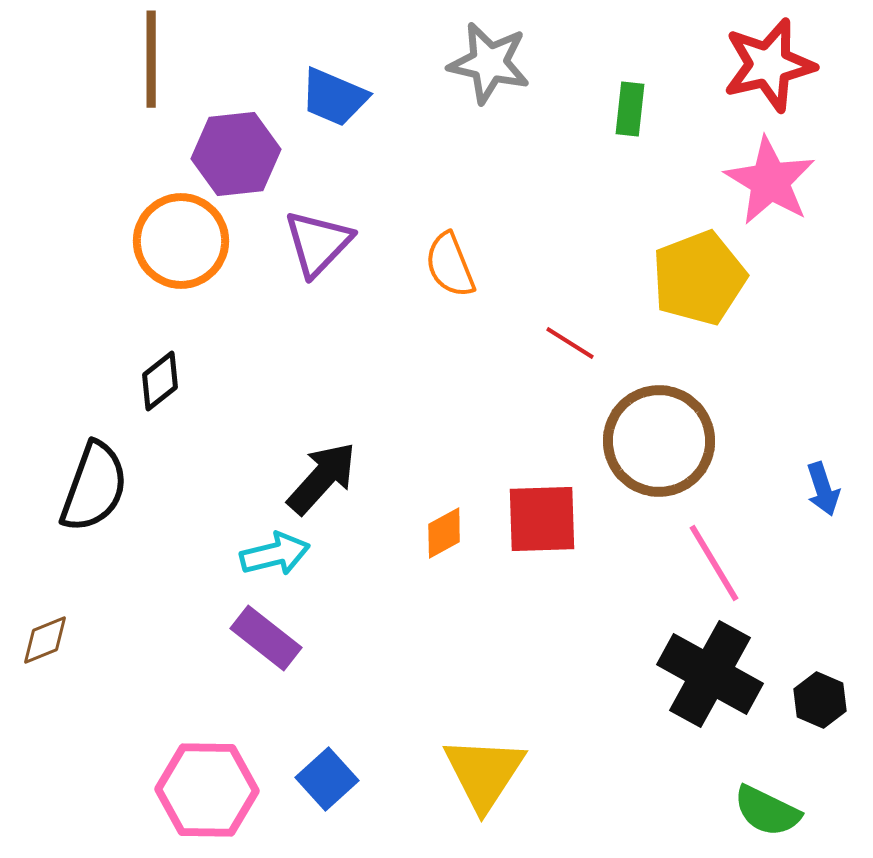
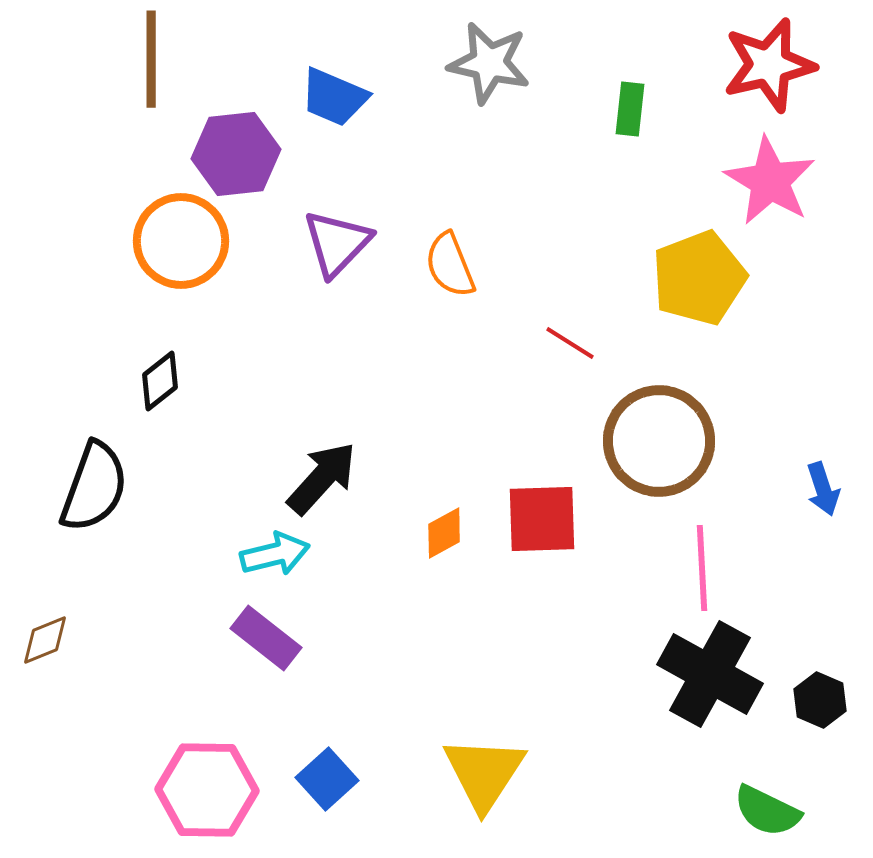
purple triangle: moved 19 px right
pink line: moved 12 px left, 5 px down; rotated 28 degrees clockwise
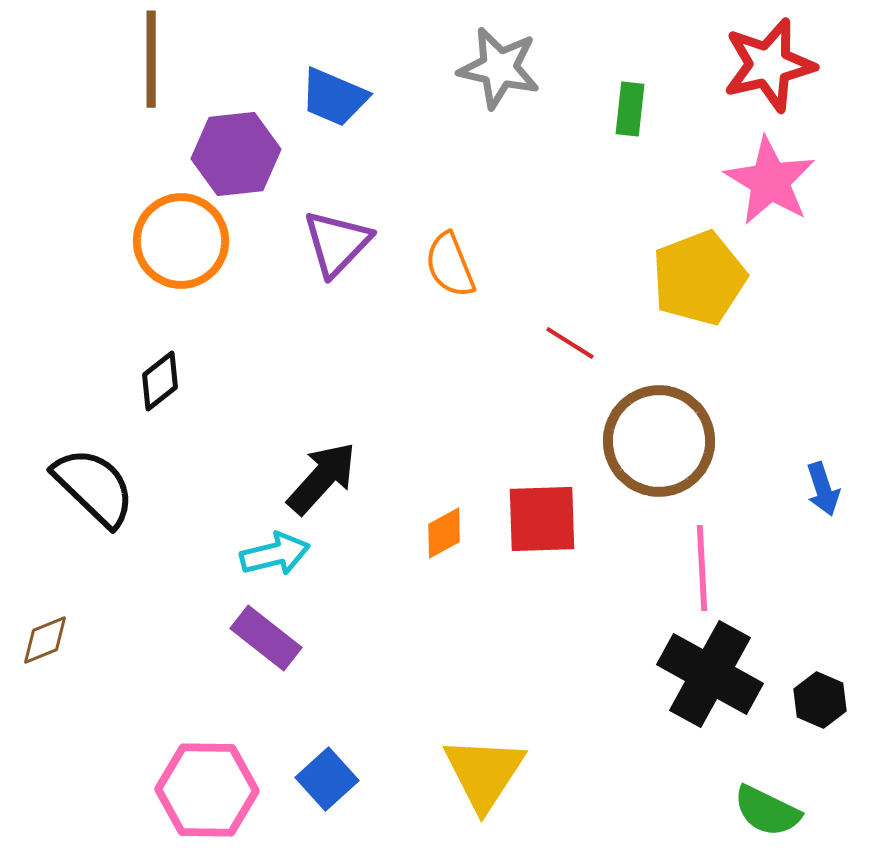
gray star: moved 10 px right, 5 px down
black semicircle: rotated 66 degrees counterclockwise
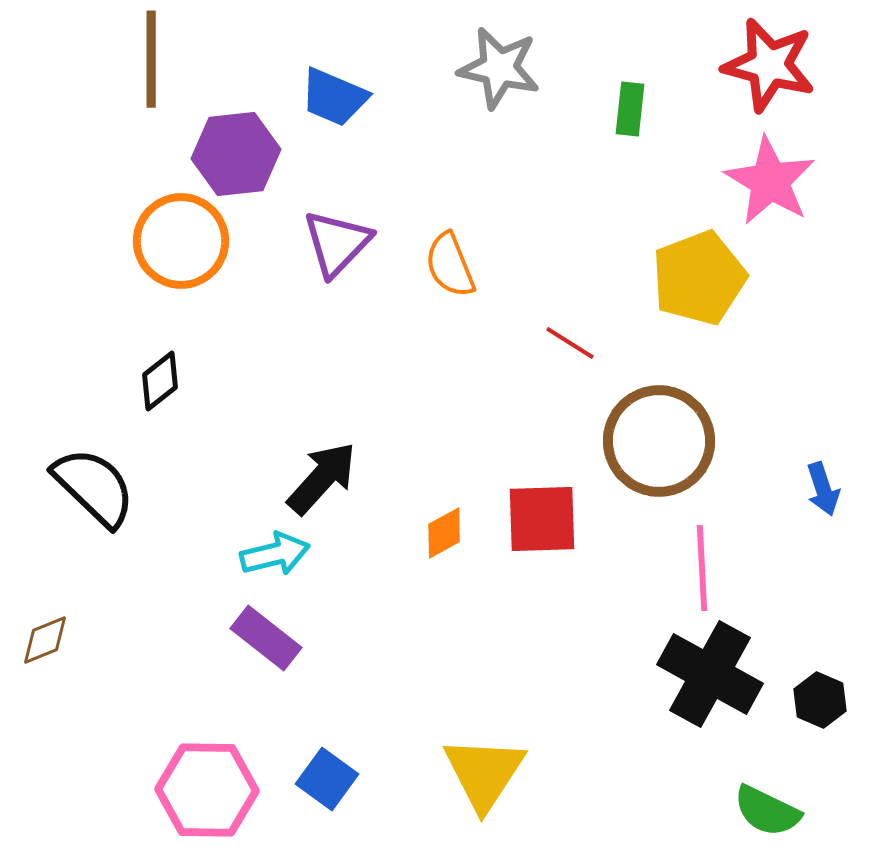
red star: rotated 28 degrees clockwise
blue square: rotated 12 degrees counterclockwise
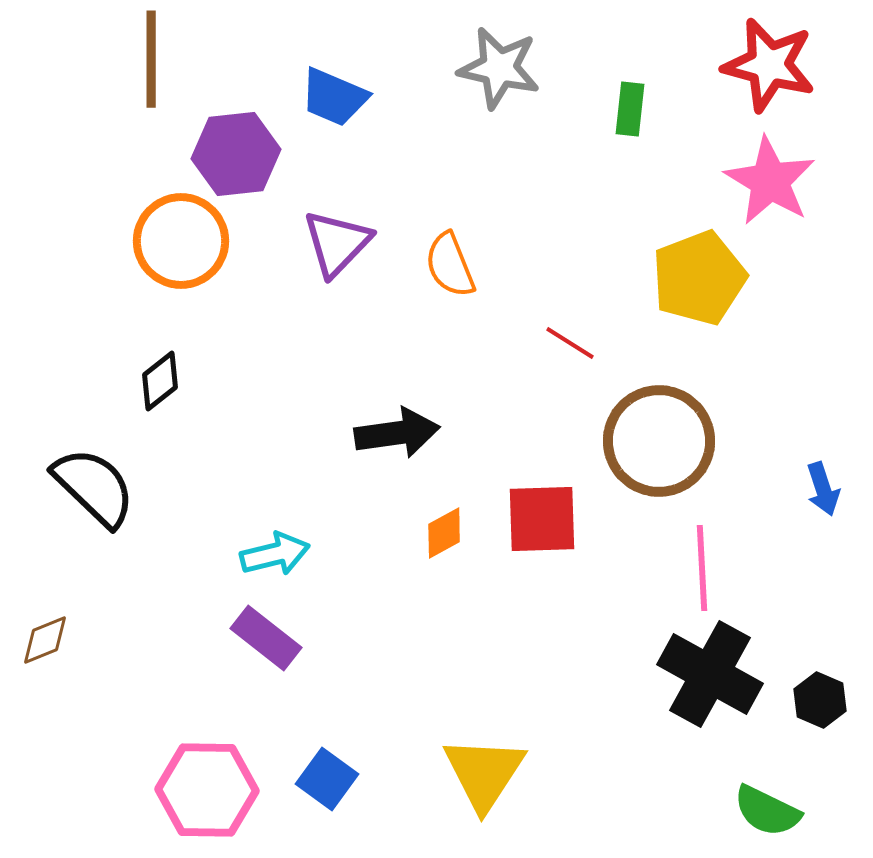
black arrow: moved 75 px right, 45 px up; rotated 40 degrees clockwise
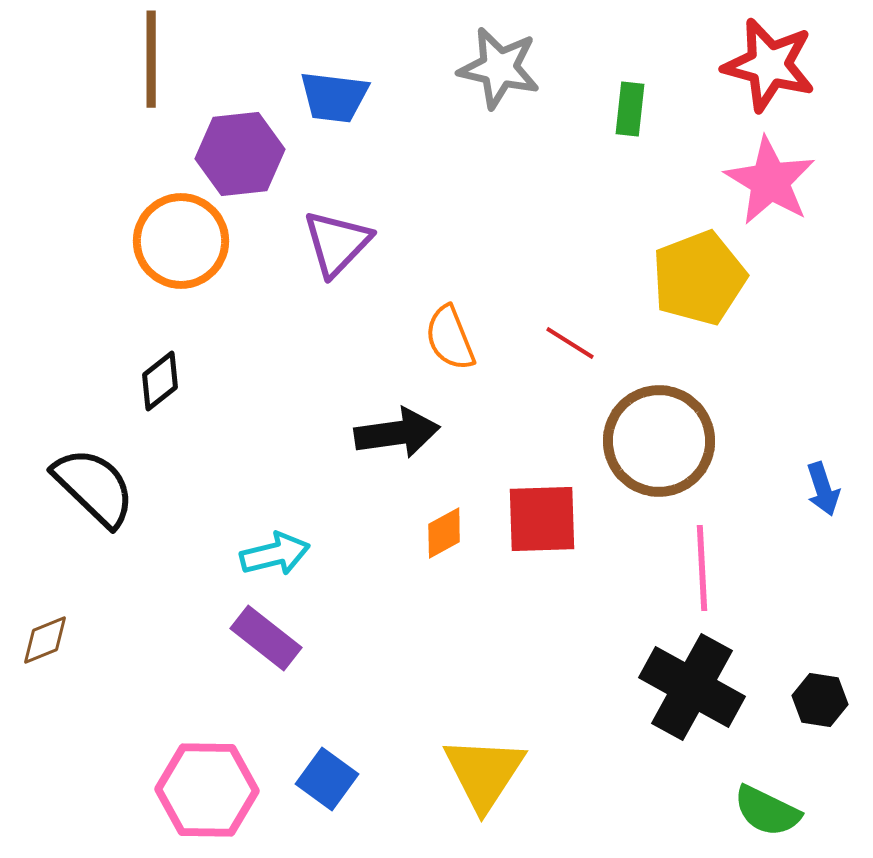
blue trapezoid: rotated 16 degrees counterclockwise
purple hexagon: moved 4 px right
orange semicircle: moved 73 px down
black cross: moved 18 px left, 13 px down
black hexagon: rotated 14 degrees counterclockwise
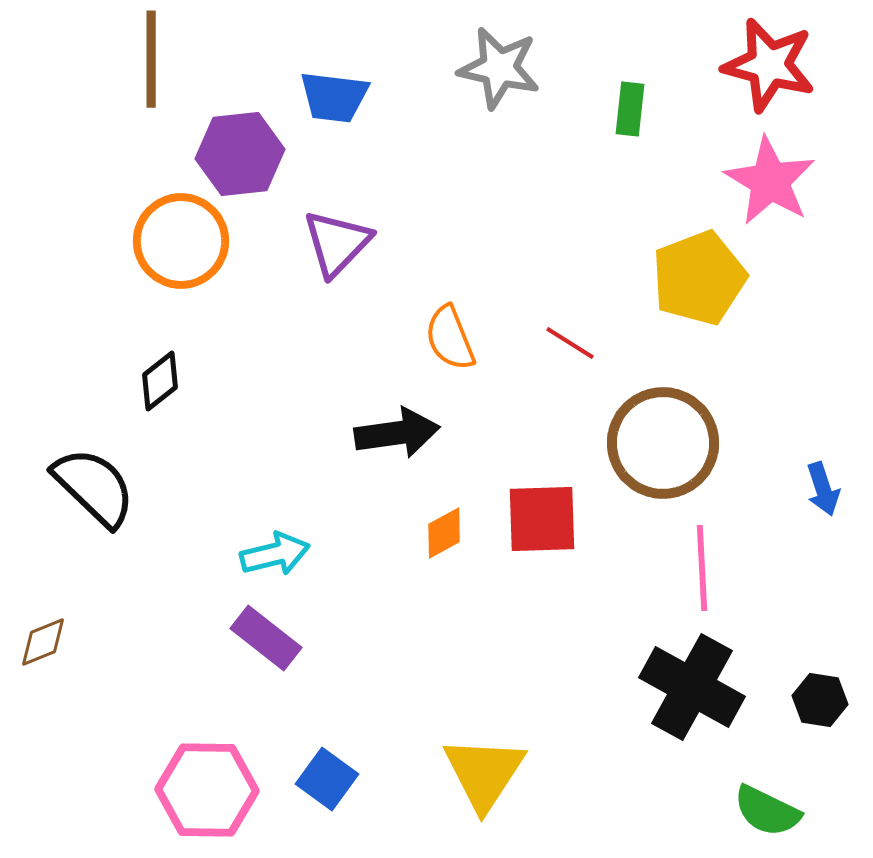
brown circle: moved 4 px right, 2 px down
brown diamond: moved 2 px left, 2 px down
